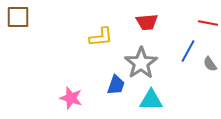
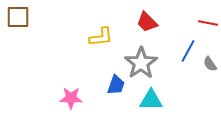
red trapezoid: rotated 50 degrees clockwise
pink star: rotated 15 degrees counterclockwise
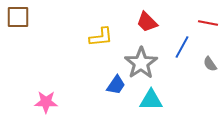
blue line: moved 6 px left, 4 px up
blue trapezoid: rotated 15 degrees clockwise
pink star: moved 25 px left, 4 px down
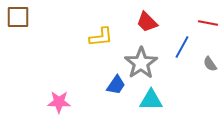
pink star: moved 13 px right
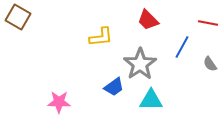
brown square: rotated 30 degrees clockwise
red trapezoid: moved 1 px right, 2 px up
gray star: moved 1 px left, 1 px down
blue trapezoid: moved 2 px left, 2 px down; rotated 20 degrees clockwise
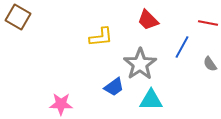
pink star: moved 2 px right, 2 px down
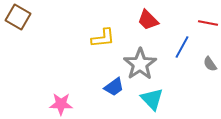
yellow L-shape: moved 2 px right, 1 px down
cyan triangle: moved 1 px right, 1 px up; rotated 45 degrees clockwise
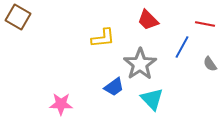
red line: moved 3 px left, 1 px down
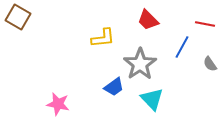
pink star: moved 3 px left; rotated 10 degrees clockwise
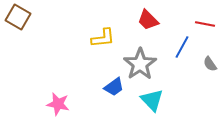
cyan triangle: moved 1 px down
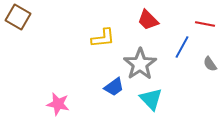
cyan triangle: moved 1 px left, 1 px up
